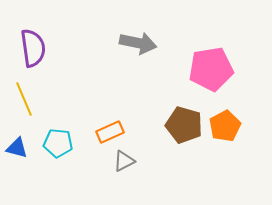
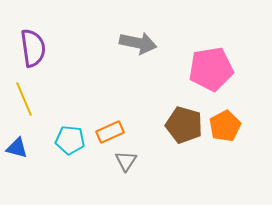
cyan pentagon: moved 12 px right, 3 px up
gray triangle: moved 2 px right; rotated 30 degrees counterclockwise
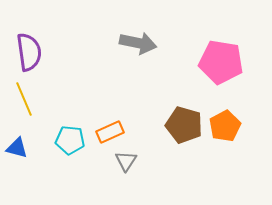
purple semicircle: moved 4 px left, 4 px down
pink pentagon: moved 10 px right, 7 px up; rotated 18 degrees clockwise
